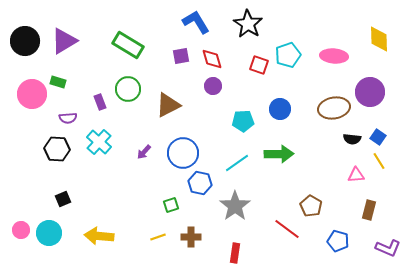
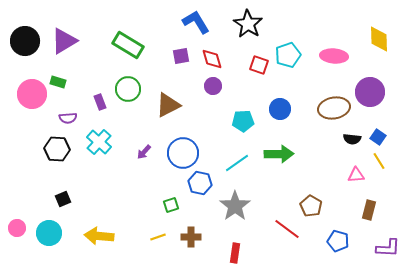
pink circle at (21, 230): moved 4 px left, 2 px up
purple L-shape at (388, 248): rotated 20 degrees counterclockwise
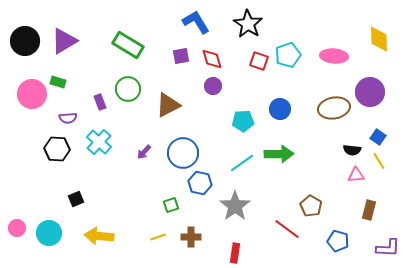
red square at (259, 65): moved 4 px up
black semicircle at (352, 139): moved 11 px down
cyan line at (237, 163): moved 5 px right
black square at (63, 199): moved 13 px right
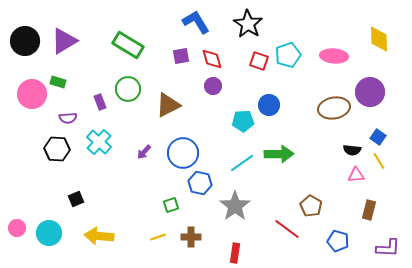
blue circle at (280, 109): moved 11 px left, 4 px up
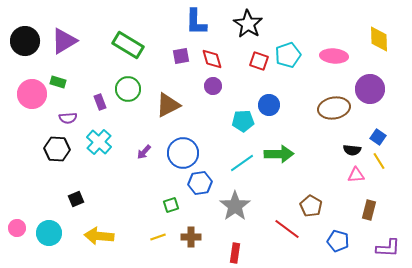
blue L-shape at (196, 22): rotated 148 degrees counterclockwise
purple circle at (370, 92): moved 3 px up
blue hexagon at (200, 183): rotated 20 degrees counterclockwise
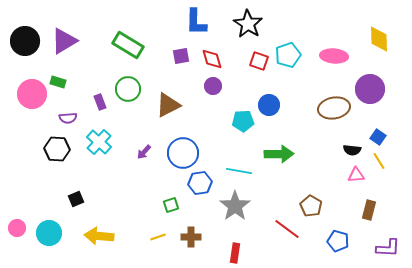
cyan line at (242, 163): moved 3 px left, 8 px down; rotated 45 degrees clockwise
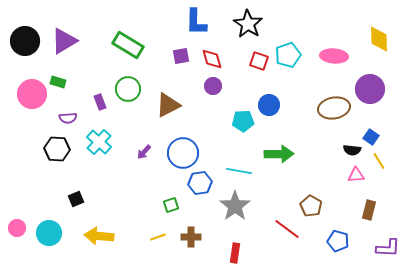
blue square at (378, 137): moved 7 px left
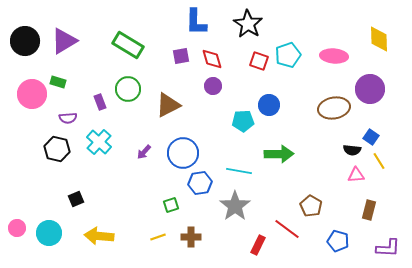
black hexagon at (57, 149): rotated 10 degrees clockwise
red rectangle at (235, 253): moved 23 px right, 8 px up; rotated 18 degrees clockwise
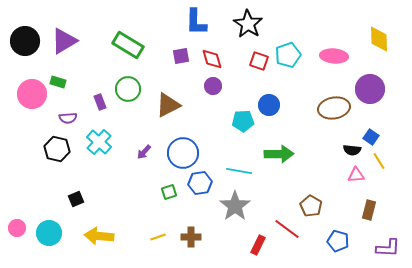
green square at (171, 205): moved 2 px left, 13 px up
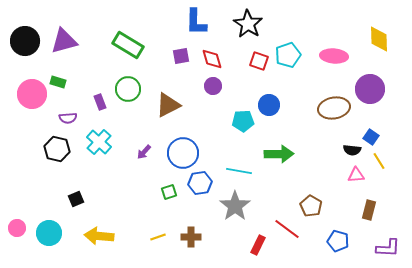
purple triangle at (64, 41): rotated 16 degrees clockwise
